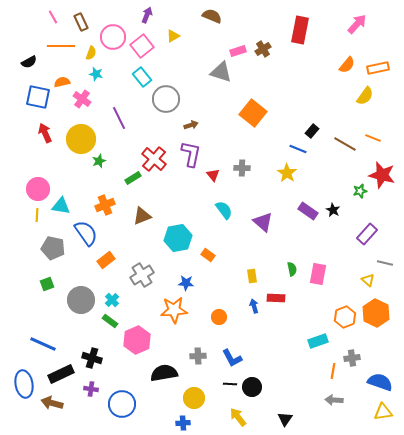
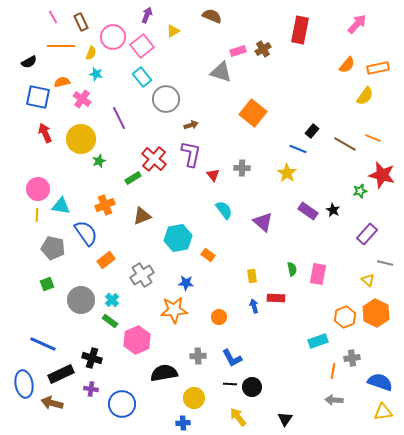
yellow triangle at (173, 36): moved 5 px up
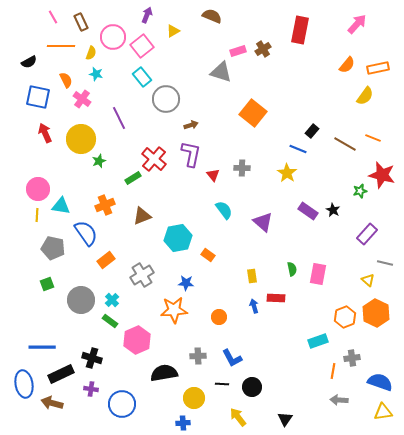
orange semicircle at (62, 82): moved 4 px right, 2 px up; rotated 77 degrees clockwise
blue line at (43, 344): moved 1 px left, 3 px down; rotated 24 degrees counterclockwise
black line at (230, 384): moved 8 px left
gray arrow at (334, 400): moved 5 px right
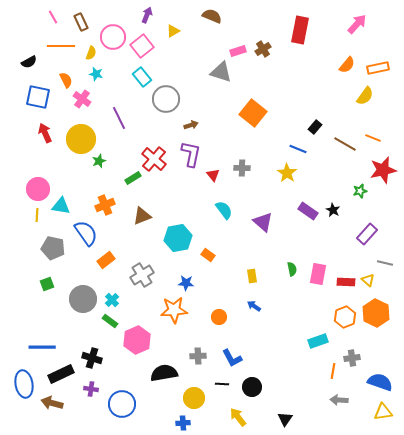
black rectangle at (312, 131): moved 3 px right, 4 px up
red star at (382, 175): moved 1 px right, 5 px up; rotated 28 degrees counterclockwise
red rectangle at (276, 298): moved 70 px right, 16 px up
gray circle at (81, 300): moved 2 px right, 1 px up
blue arrow at (254, 306): rotated 40 degrees counterclockwise
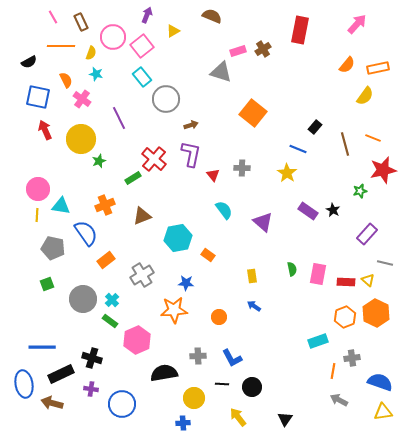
red arrow at (45, 133): moved 3 px up
brown line at (345, 144): rotated 45 degrees clockwise
gray arrow at (339, 400): rotated 24 degrees clockwise
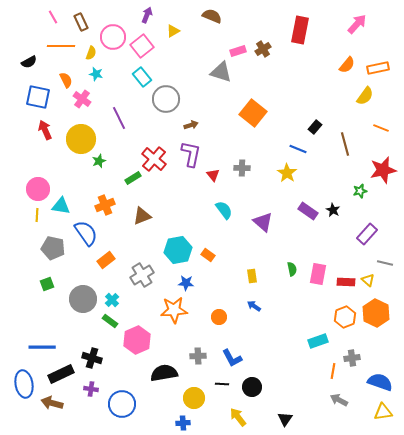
orange line at (373, 138): moved 8 px right, 10 px up
cyan hexagon at (178, 238): moved 12 px down
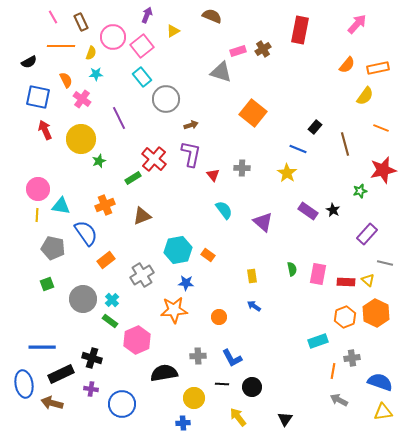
cyan star at (96, 74): rotated 16 degrees counterclockwise
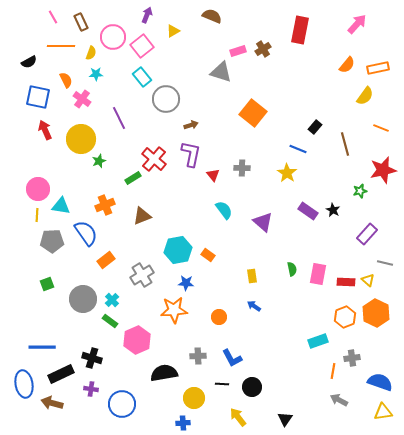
gray pentagon at (53, 248): moved 1 px left, 7 px up; rotated 15 degrees counterclockwise
